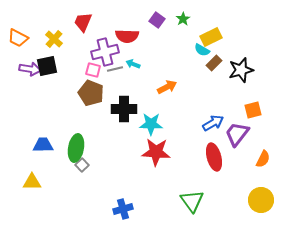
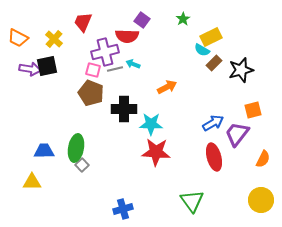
purple square: moved 15 px left
blue trapezoid: moved 1 px right, 6 px down
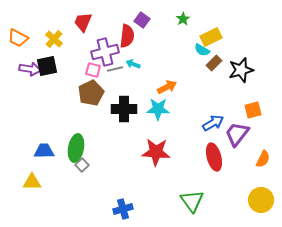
red semicircle: rotated 85 degrees counterclockwise
brown pentagon: rotated 25 degrees clockwise
cyan star: moved 7 px right, 15 px up
